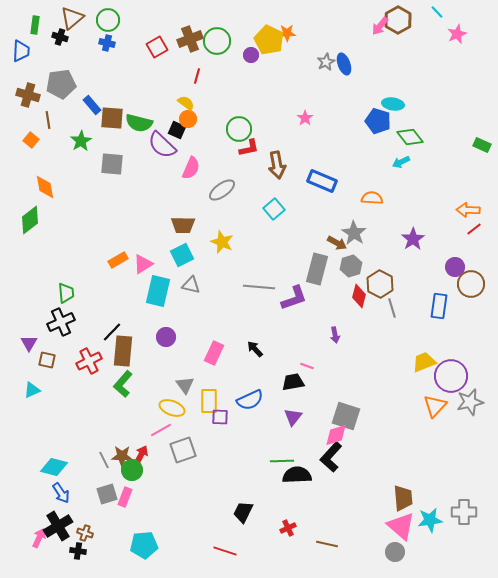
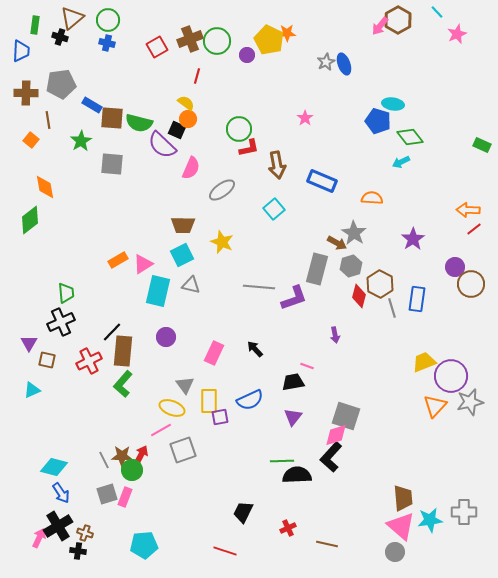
purple circle at (251, 55): moved 4 px left
brown cross at (28, 95): moved 2 px left, 2 px up; rotated 15 degrees counterclockwise
blue rectangle at (92, 105): rotated 18 degrees counterclockwise
blue rectangle at (439, 306): moved 22 px left, 7 px up
purple square at (220, 417): rotated 12 degrees counterclockwise
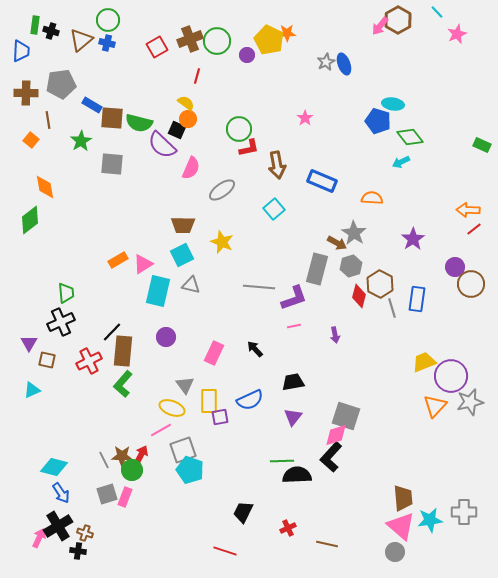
brown triangle at (72, 18): moved 9 px right, 22 px down
black cross at (60, 37): moved 9 px left, 6 px up
pink line at (307, 366): moved 13 px left, 40 px up; rotated 32 degrees counterclockwise
cyan pentagon at (144, 545): moved 46 px right, 75 px up; rotated 24 degrees clockwise
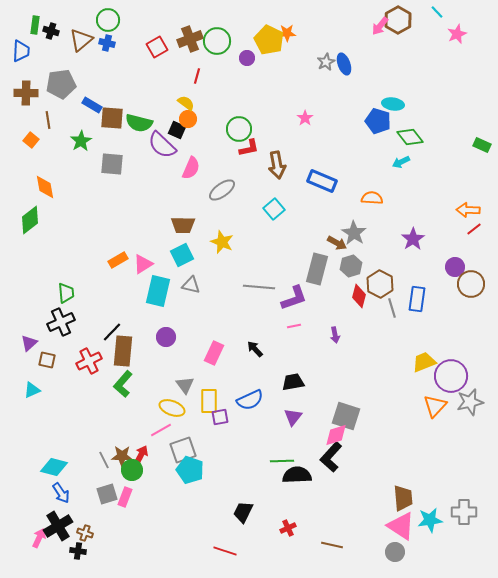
purple circle at (247, 55): moved 3 px down
purple triangle at (29, 343): rotated 18 degrees clockwise
pink triangle at (401, 526): rotated 8 degrees counterclockwise
brown line at (327, 544): moved 5 px right, 1 px down
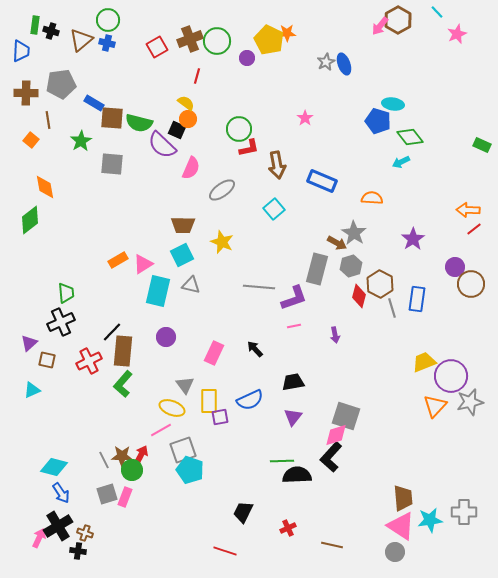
blue rectangle at (92, 105): moved 2 px right, 2 px up
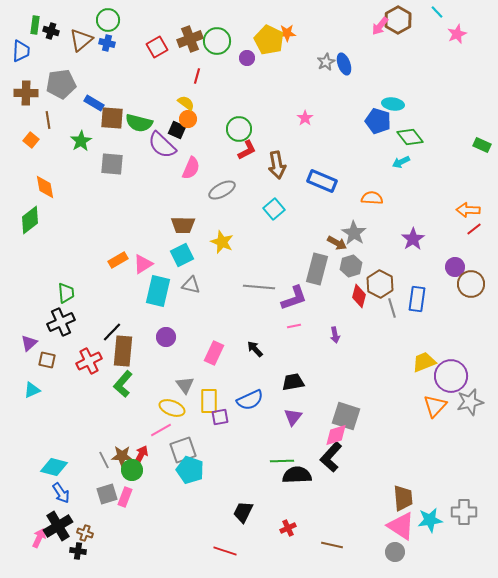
red L-shape at (249, 148): moved 2 px left, 2 px down; rotated 15 degrees counterclockwise
gray ellipse at (222, 190): rotated 8 degrees clockwise
